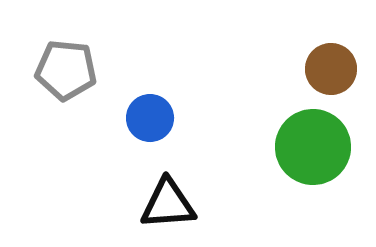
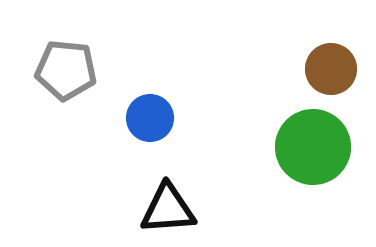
black triangle: moved 5 px down
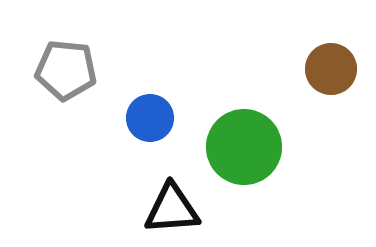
green circle: moved 69 px left
black triangle: moved 4 px right
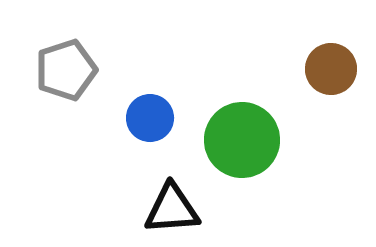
gray pentagon: rotated 24 degrees counterclockwise
green circle: moved 2 px left, 7 px up
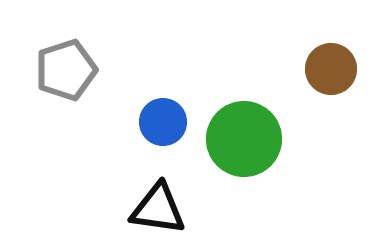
blue circle: moved 13 px right, 4 px down
green circle: moved 2 px right, 1 px up
black triangle: moved 14 px left; rotated 12 degrees clockwise
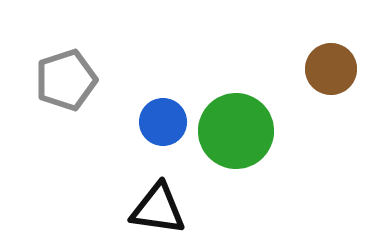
gray pentagon: moved 10 px down
green circle: moved 8 px left, 8 px up
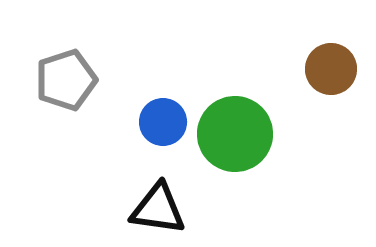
green circle: moved 1 px left, 3 px down
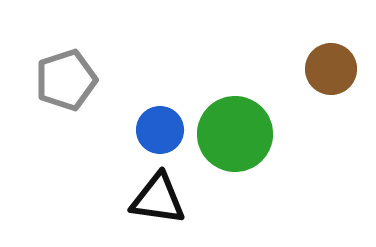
blue circle: moved 3 px left, 8 px down
black triangle: moved 10 px up
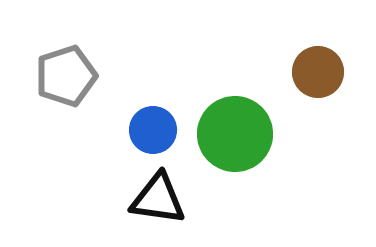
brown circle: moved 13 px left, 3 px down
gray pentagon: moved 4 px up
blue circle: moved 7 px left
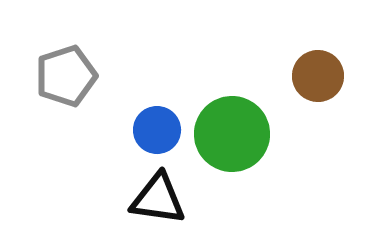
brown circle: moved 4 px down
blue circle: moved 4 px right
green circle: moved 3 px left
